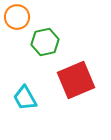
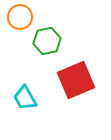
orange circle: moved 3 px right
green hexagon: moved 2 px right, 1 px up
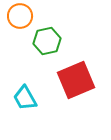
orange circle: moved 1 px up
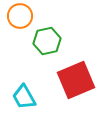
cyan trapezoid: moved 1 px left, 1 px up
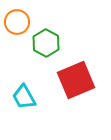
orange circle: moved 3 px left, 6 px down
green hexagon: moved 1 px left, 2 px down; rotated 20 degrees counterclockwise
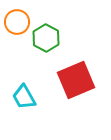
green hexagon: moved 5 px up
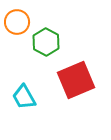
green hexagon: moved 4 px down
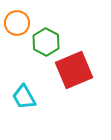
orange circle: moved 1 px down
red square: moved 2 px left, 10 px up
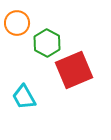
green hexagon: moved 1 px right, 1 px down
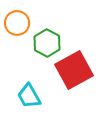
red square: rotated 6 degrees counterclockwise
cyan trapezoid: moved 5 px right, 1 px up
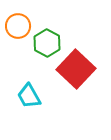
orange circle: moved 1 px right, 3 px down
red square: moved 2 px right, 1 px up; rotated 18 degrees counterclockwise
